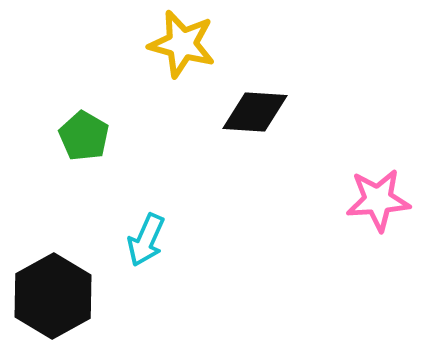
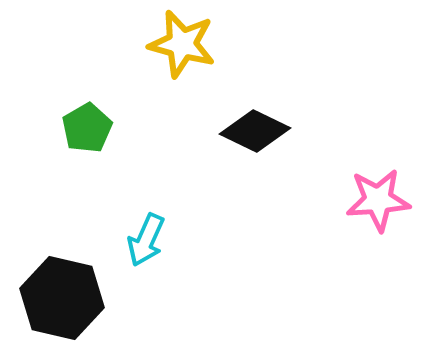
black diamond: moved 19 px down; rotated 22 degrees clockwise
green pentagon: moved 3 px right, 8 px up; rotated 12 degrees clockwise
black hexagon: moved 9 px right, 2 px down; rotated 18 degrees counterclockwise
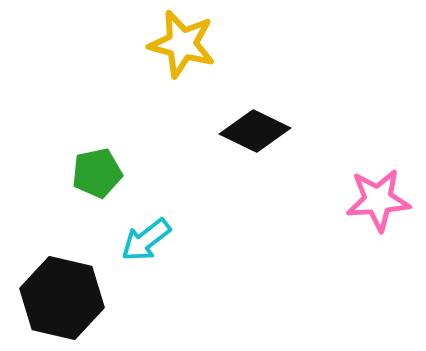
green pentagon: moved 10 px right, 45 px down; rotated 18 degrees clockwise
cyan arrow: rotated 28 degrees clockwise
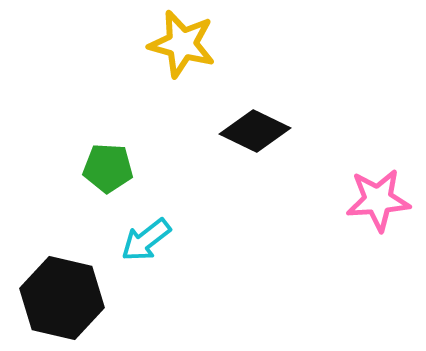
green pentagon: moved 11 px right, 5 px up; rotated 15 degrees clockwise
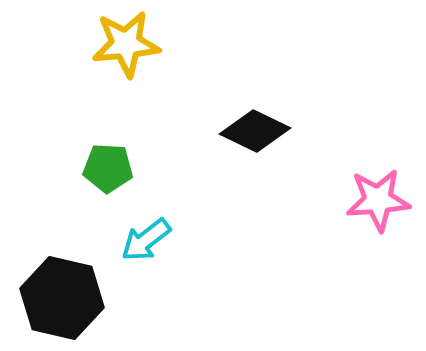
yellow star: moved 56 px left; rotated 20 degrees counterclockwise
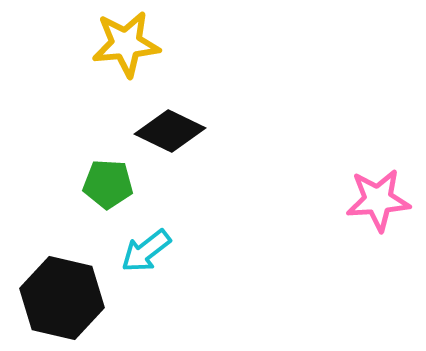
black diamond: moved 85 px left
green pentagon: moved 16 px down
cyan arrow: moved 11 px down
